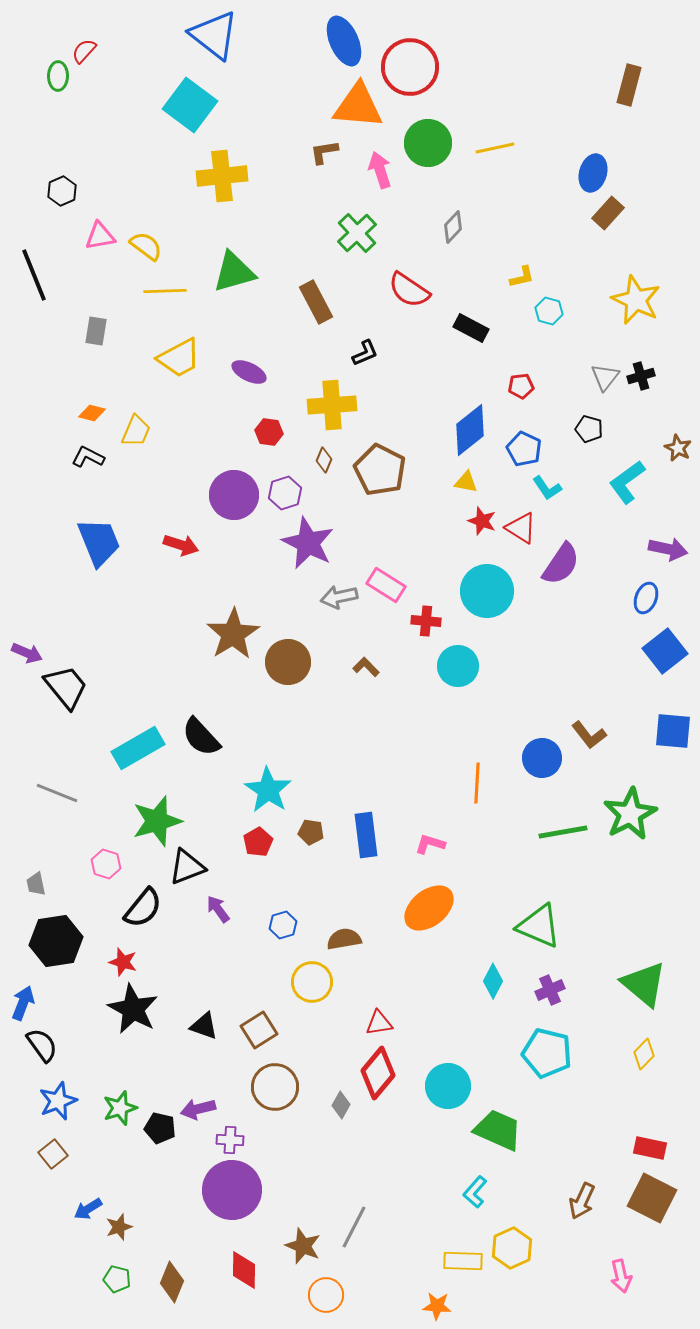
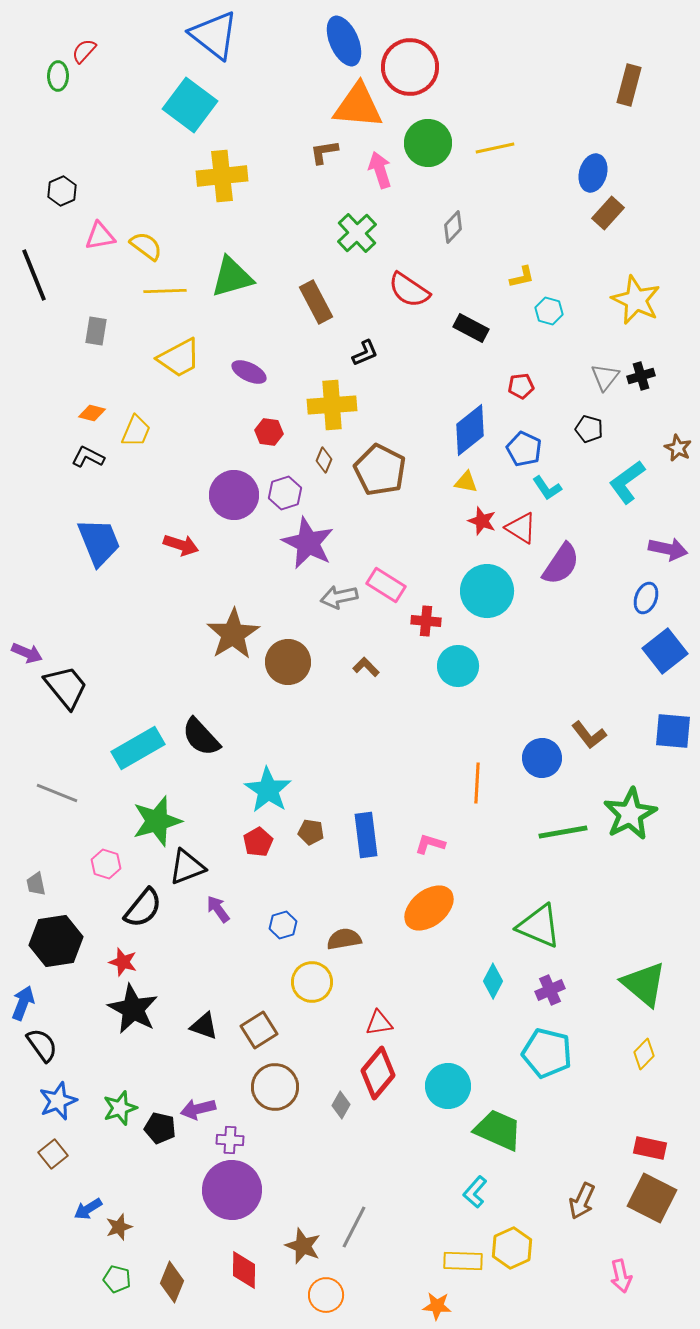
green triangle at (234, 272): moved 2 px left, 5 px down
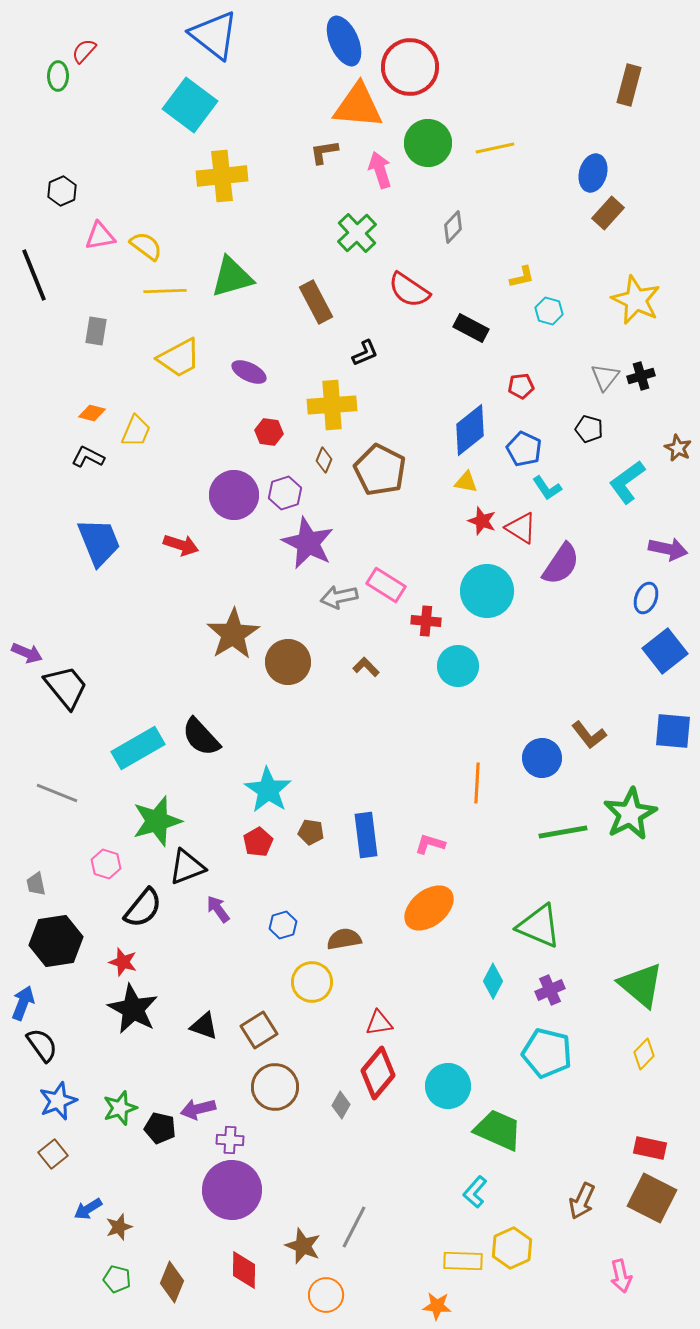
green triangle at (644, 984): moved 3 px left, 1 px down
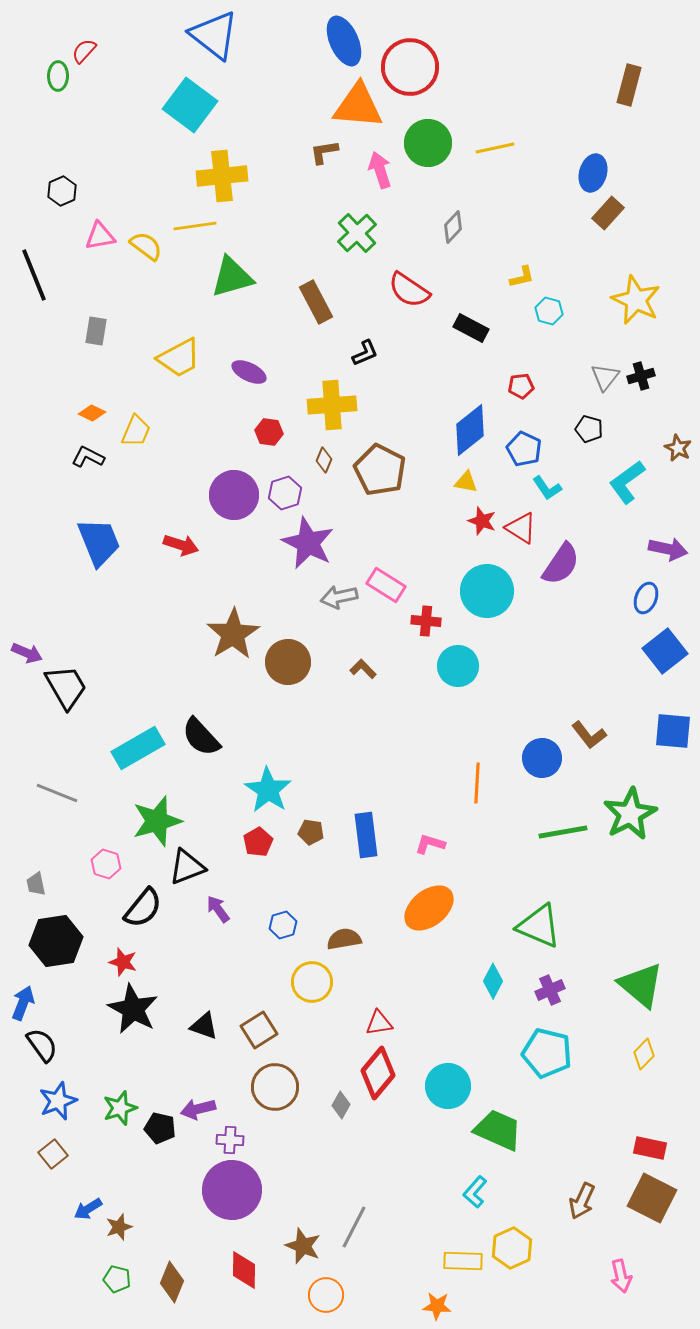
yellow line at (165, 291): moved 30 px right, 65 px up; rotated 6 degrees counterclockwise
orange diamond at (92, 413): rotated 12 degrees clockwise
brown L-shape at (366, 667): moved 3 px left, 2 px down
black trapezoid at (66, 687): rotated 9 degrees clockwise
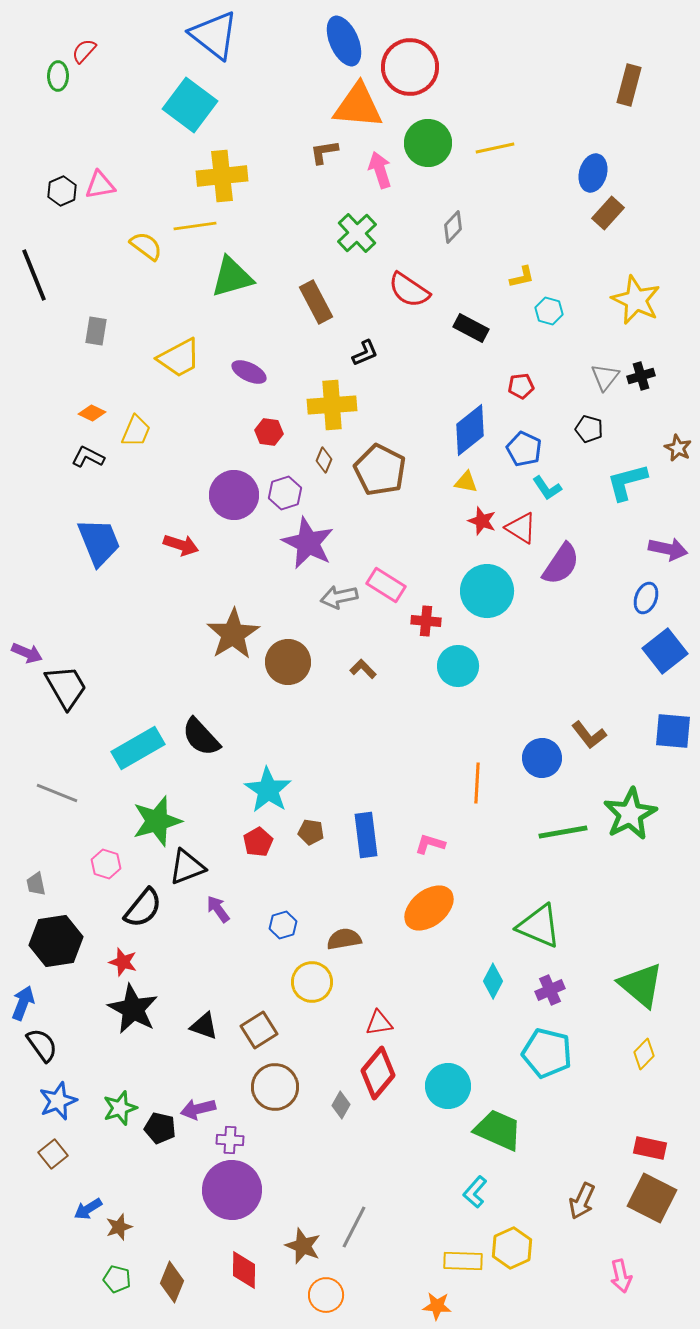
pink triangle at (100, 236): moved 51 px up
cyan L-shape at (627, 482): rotated 21 degrees clockwise
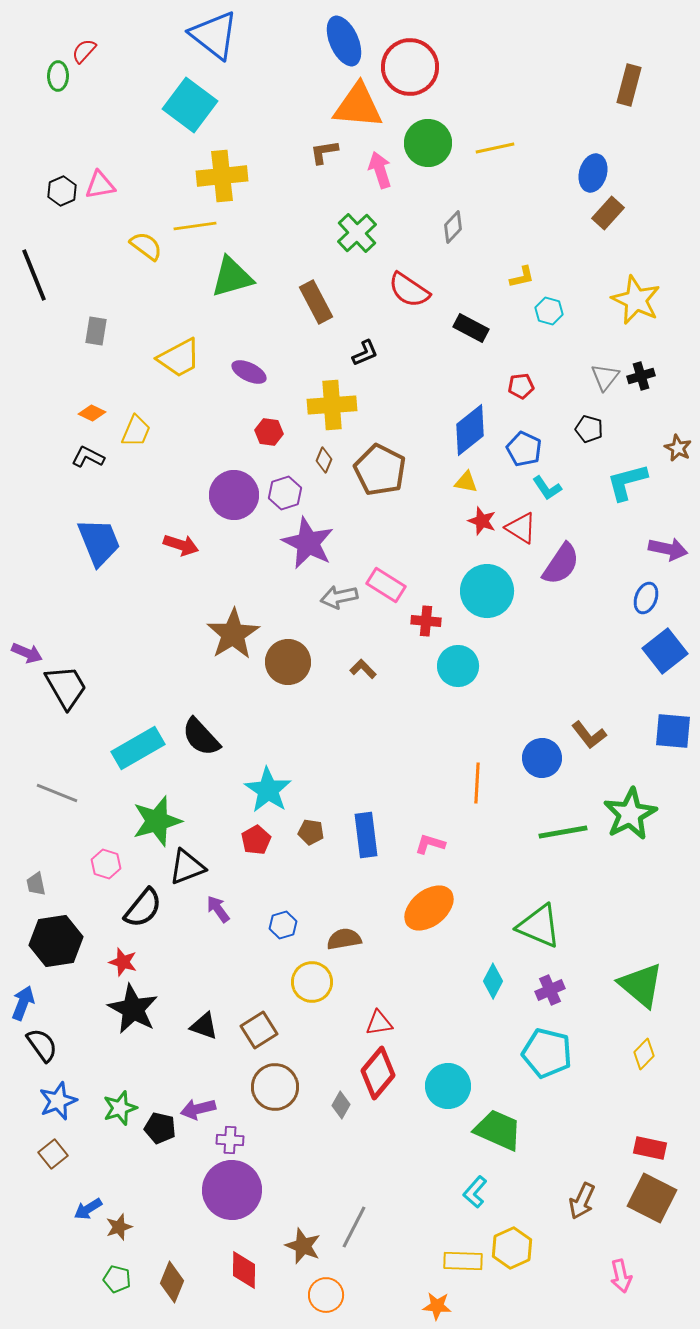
red pentagon at (258, 842): moved 2 px left, 2 px up
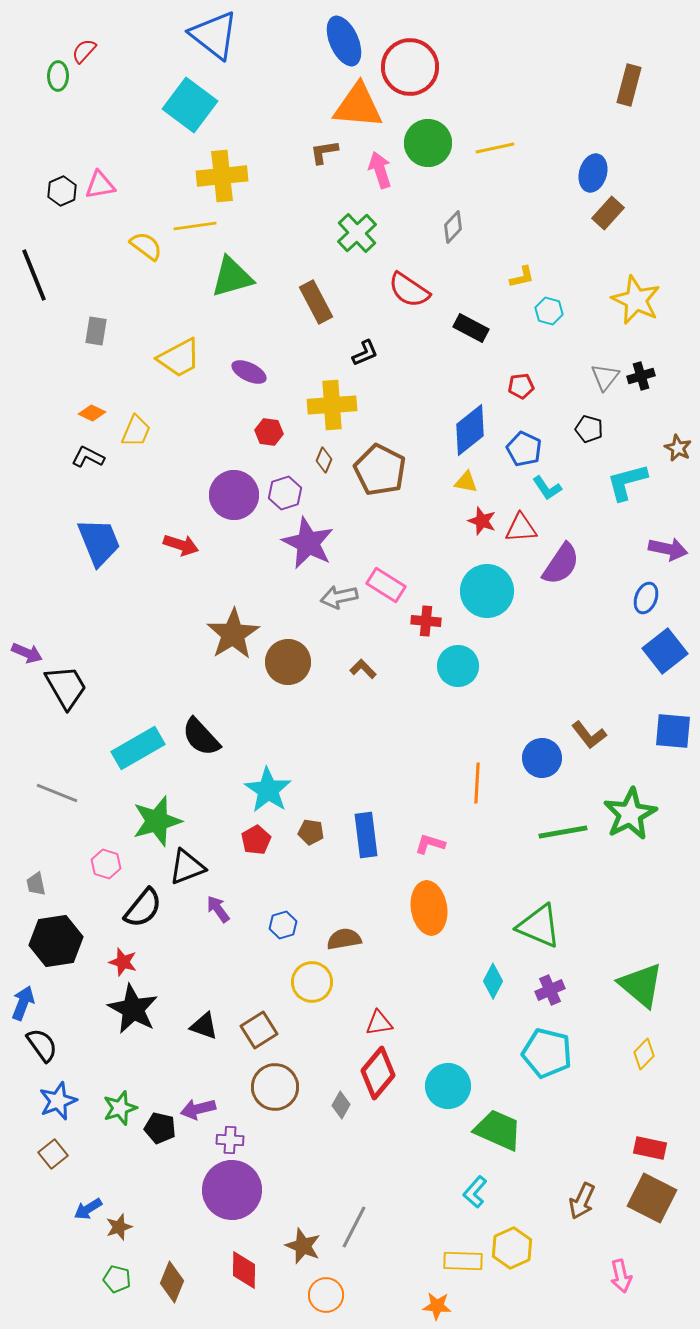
red triangle at (521, 528): rotated 36 degrees counterclockwise
orange ellipse at (429, 908): rotated 60 degrees counterclockwise
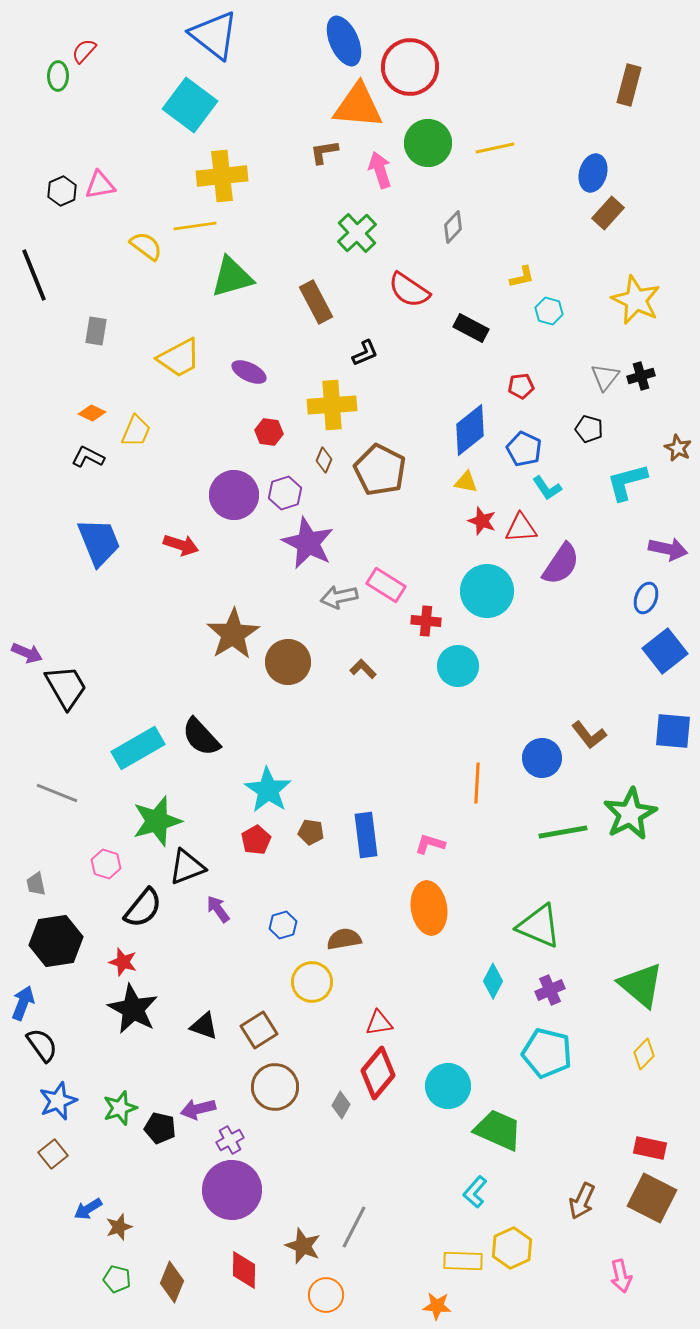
purple cross at (230, 1140): rotated 32 degrees counterclockwise
